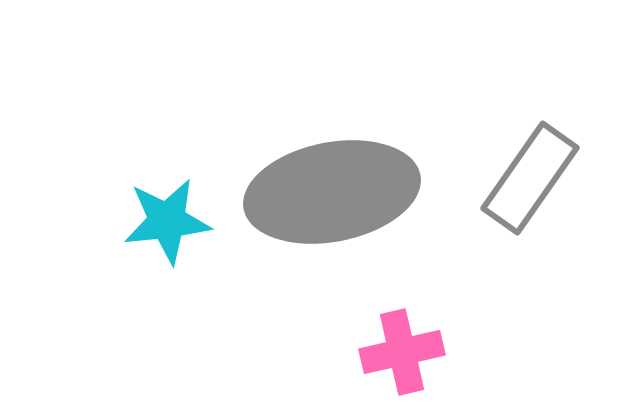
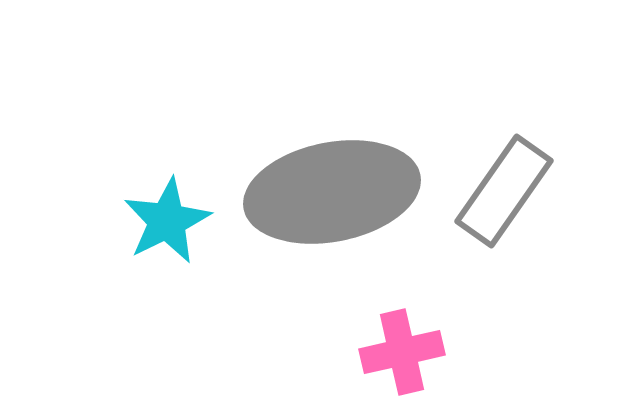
gray rectangle: moved 26 px left, 13 px down
cyan star: rotated 20 degrees counterclockwise
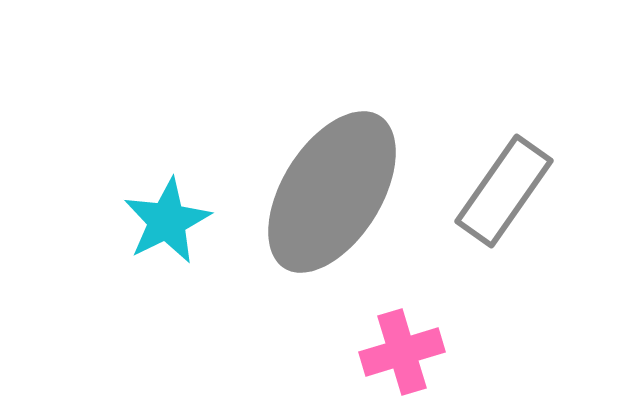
gray ellipse: rotated 47 degrees counterclockwise
pink cross: rotated 4 degrees counterclockwise
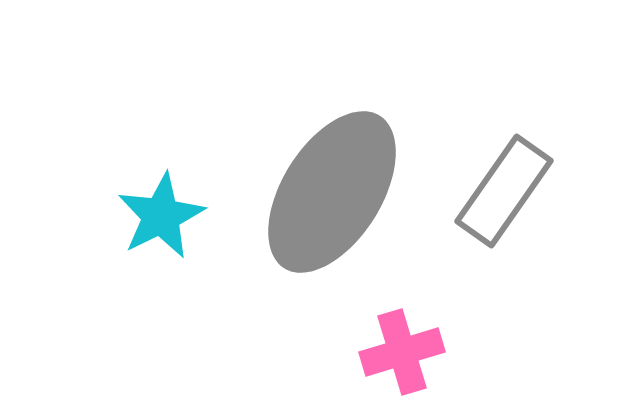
cyan star: moved 6 px left, 5 px up
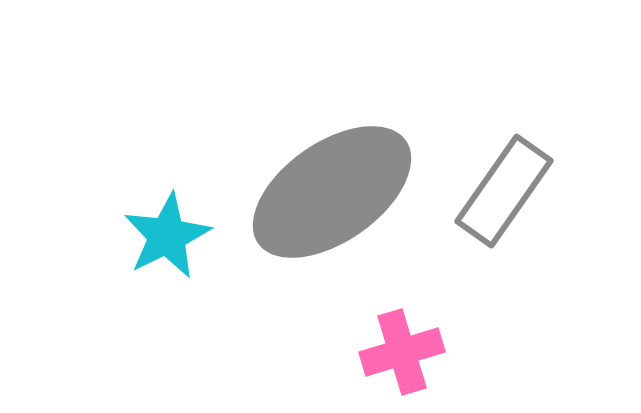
gray ellipse: rotated 23 degrees clockwise
cyan star: moved 6 px right, 20 px down
